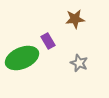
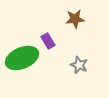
gray star: moved 2 px down
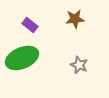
purple rectangle: moved 18 px left, 16 px up; rotated 21 degrees counterclockwise
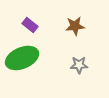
brown star: moved 7 px down
gray star: rotated 24 degrees counterclockwise
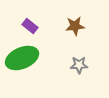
purple rectangle: moved 1 px down
